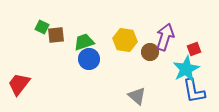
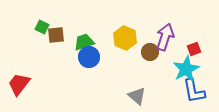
yellow hexagon: moved 2 px up; rotated 15 degrees clockwise
blue circle: moved 2 px up
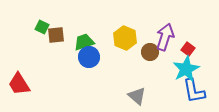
red square: moved 6 px left; rotated 32 degrees counterclockwise
red trapezoid: rotated 70 degrees counterclockwise
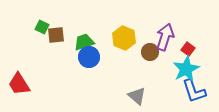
yellow hexagon: moved 1 px left
blue L-shape: rotated 8 degrees counterclockwise
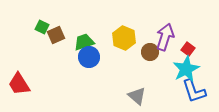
brown square: rotated 18 degrees counterclockwise
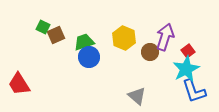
green square: moved 1 px right
red square: moved 2 px down; rotated 16 degrees clockwise
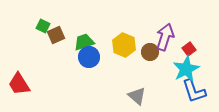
green square: moved 1 px up
yellow hexagon: moved 7 px down
red square: moved 1 px right, 2 px up
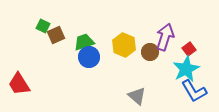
blue L-shape: rotated 12 degrees counterclockwise
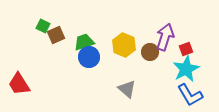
red square: moved 3 px left; rotated 16 degrees clockwise
blue L-shape: moved 4 px left, 4 px down
gray triangle: moved 10 px left, 7 px up
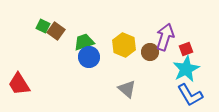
brown square: moved 4 px up; rotated 30 degrees counterclockwise
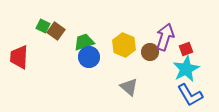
red trapezoid: moved 27 px up; rotated 35 degrees clockwise
gray triangle: moved 2 px right, 2 px up
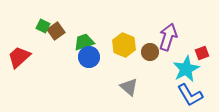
brown square: rotated 18 degrees clockwise
purple arrow: moved 3 px right
red square: moved 16 px right, 4 px down
red trapezoid: rotated 45 degrees clockwise
